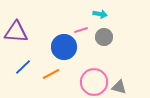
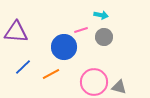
cyan arrow: moved 1 px right, 1 px down
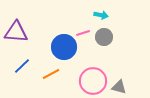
pink line: moved 2 px right, 3 px down
blue line: moved 1 px left, 1 px up
pink circle: moved 1 px left, 1 px up
